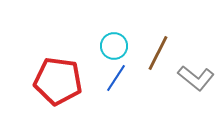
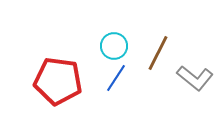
gray L-shape: moved 1 px left
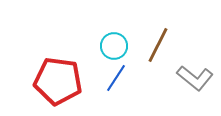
brown line: moved 8 px up
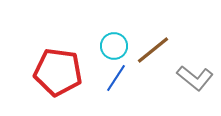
brown line: moved 5 px left, 5 px down; rotated 24 degrees clockwise
red pentagon: moved 9 px up
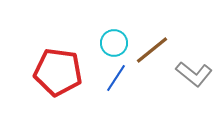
cyan circle: moved 3 px up
brown line: moved 1 px left
gray L-shape: moved 1 px left, 4 px up
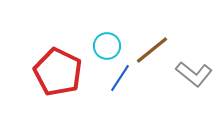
cyan circle: moved 7 px left, 3 px down
red pentagon: rotated 18 degrees clockwise
blue line: moved 4 px right
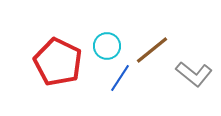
red pentagon: moved 10 px up
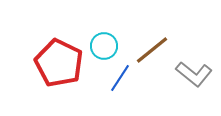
cyan circle: moved 3 px left
red pentagon: moved 1 px right, 1 px down
